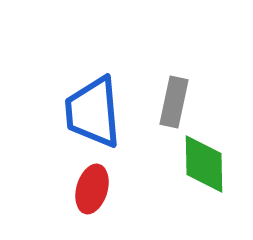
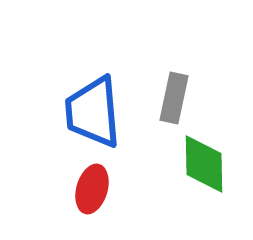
gray rectangle: moved 4 px up
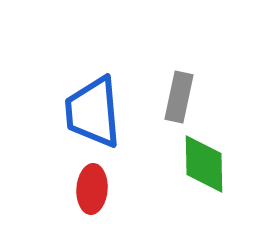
gray rectangle: moved 5 px right, 1 px up
red ellipse: rotated 12 degrees counterclockwise
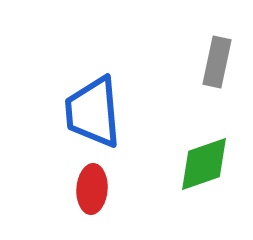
gray rectangle: moved 38 px right, 35 px up
green diamond: rotated 72 degrees clockwise
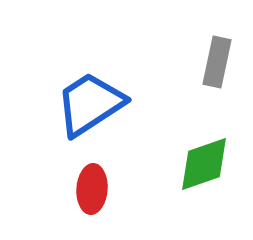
blue trapezoid: moved 3 px left, 8 px up; rotated 62 degrees clockwise
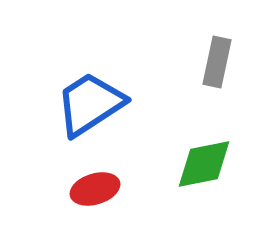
green diamond: rotated 8 degrees clockwise
red ellipse: moved 3 px right; rotated 69 degrees clockwise
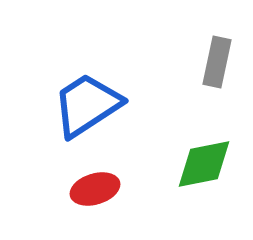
blue trapezoid: moved 3 px left, 1 px down
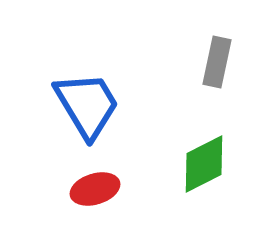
blue trapezoid: rotated 92 degrees clockwise
green diamond: rotated 16 degrees counterclockwise
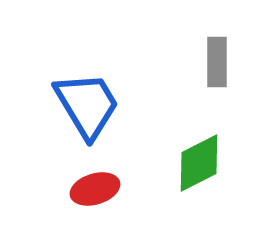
gray rectangle: rotated 12 degrees counterclockwise
green diamond: moved 5 px left, 1 px up
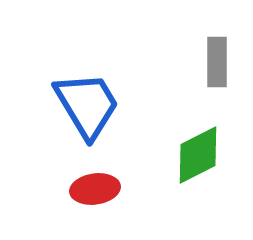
green diamond: moved 1 px left, 8 px up
red ellipse: rotated 9 degrees clockwise
